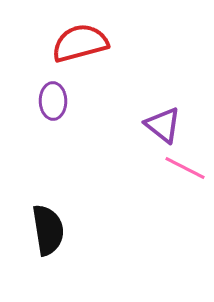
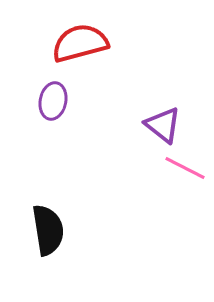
purple ellipse: rotated 12 degrees clockwise
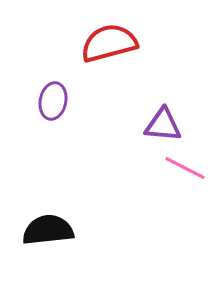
red semicircle: moved 29 px right
purple triangle: rotated 33 degrees counterclockwise
black semicircle: rotated 87 degrees counterclockwise
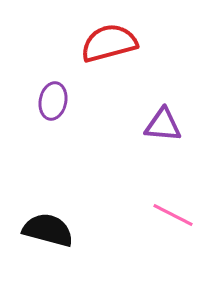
pink line: moved 12 px left, 47 px down
black semicircle: rotated 21 degrees clockwise
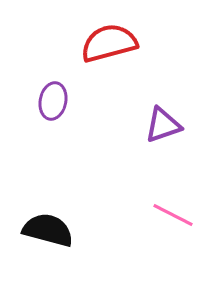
purple triangle: rotated 24 degrees counterclockwise
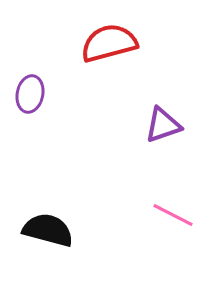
purple ellipse: moved 23 px left, 7 px up
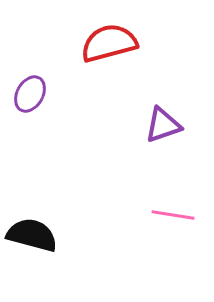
purple ellipse: rotated 18 degrees clockwise
pink line: rotated 18 degrees counterclockwise
black semicircle: moved 16 px left, 5 px down
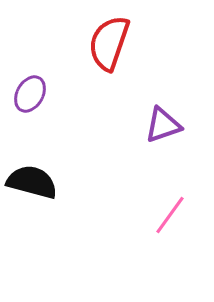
red semicircle: rotated 56 degrees counterclockwise
pink line: moved 3 px left; rotated 63 degrees counterclockwise
black semicircle: moved 53 px up
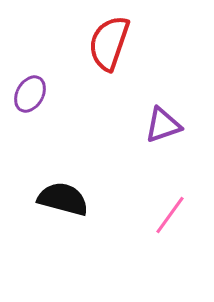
black semicircle: moved 31 px right, 17 px down
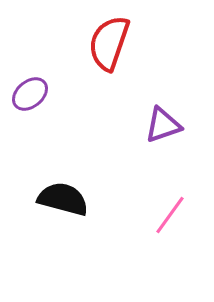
purple ellipse: rotated 21 degrees clockwise
